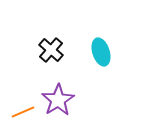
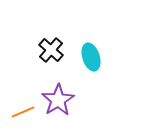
cyan ellipse: moved 10 px left, 5 px down
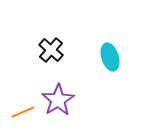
cyan ellipse: moved 19 px right
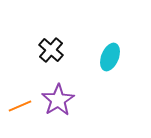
cyan ellipse: rotated 40 degrees clockwise
orange line: moved 3 px left, 6 px up
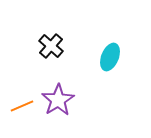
black cross: moved 4 px up
orange line: moved 2 px right
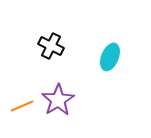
black cross: rotated 15 degrees counterclockwise
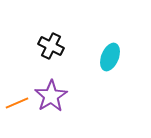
purple star: moved 7 px left, 4 px up
orange line: moved 5 px left, 3 px up
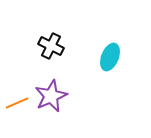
purple star: rotated 8 degrees clockwise
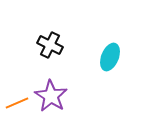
black cross: moved 1 px left, 1 px up
purple star: rotated 16 degrees counterclockwise
